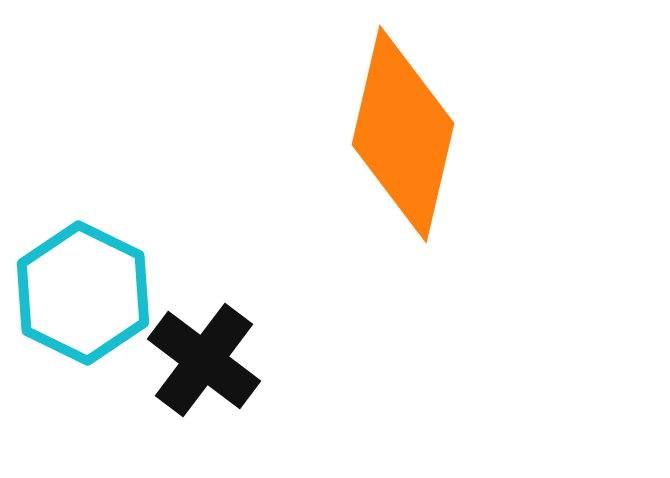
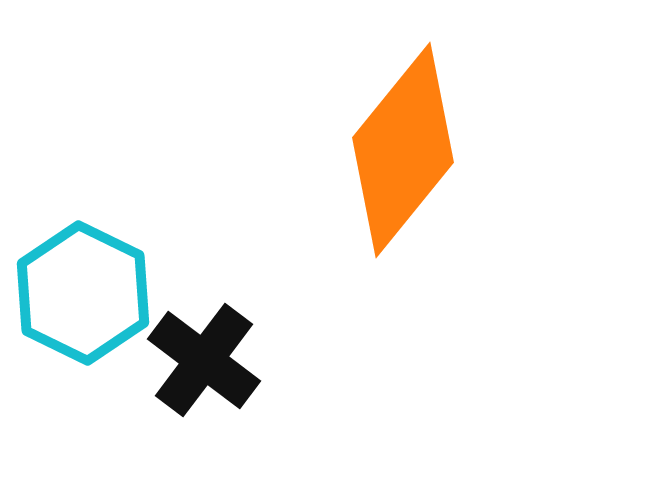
orange diamond: moved 16 px down; rotated 26 degrees clockwise
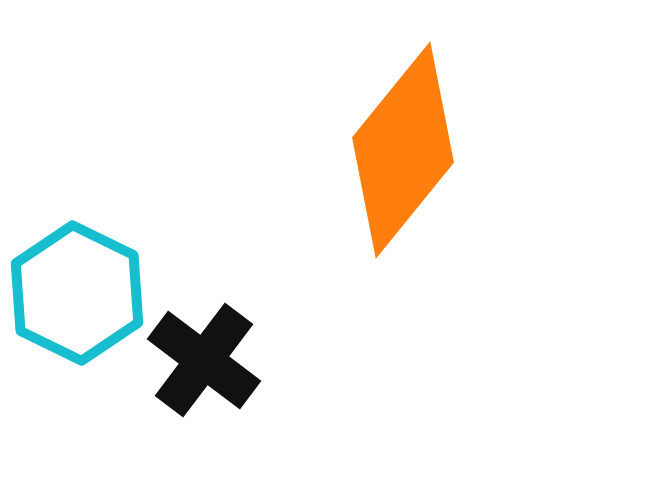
cyan hexagon: moved 6 px left
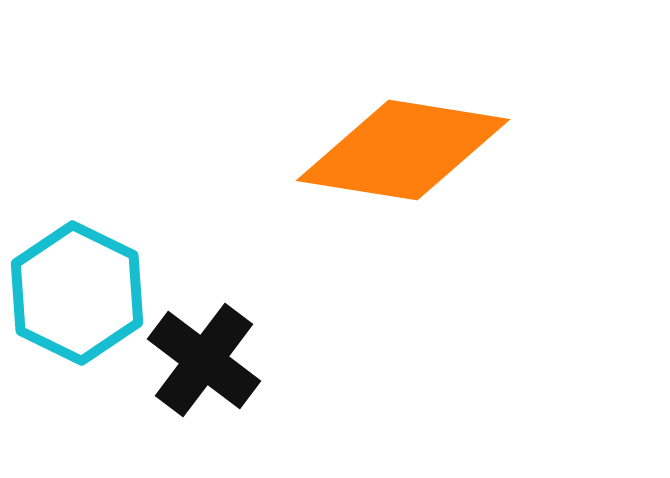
orange diamond: rotated 60 degrees clockwise
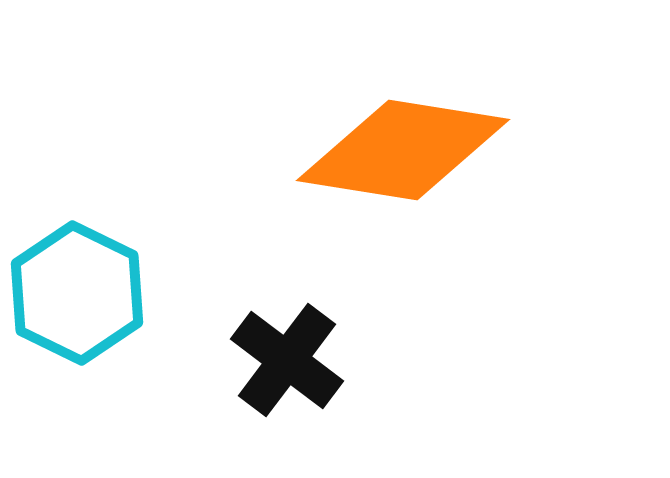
black cross: moved 83 px right
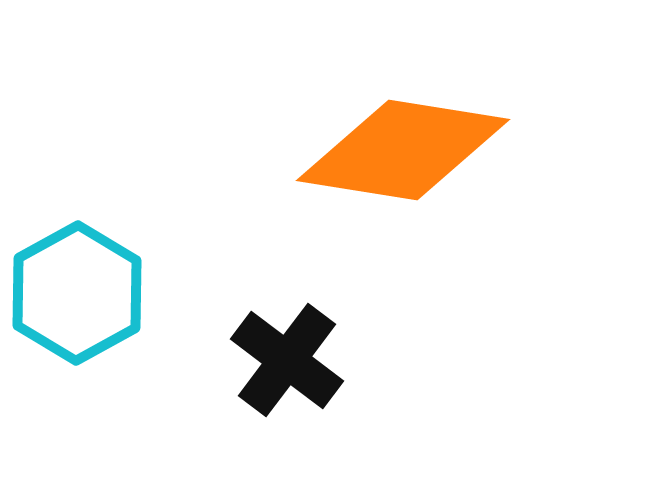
cyan hexagon: rotated 5 degrees clockwise
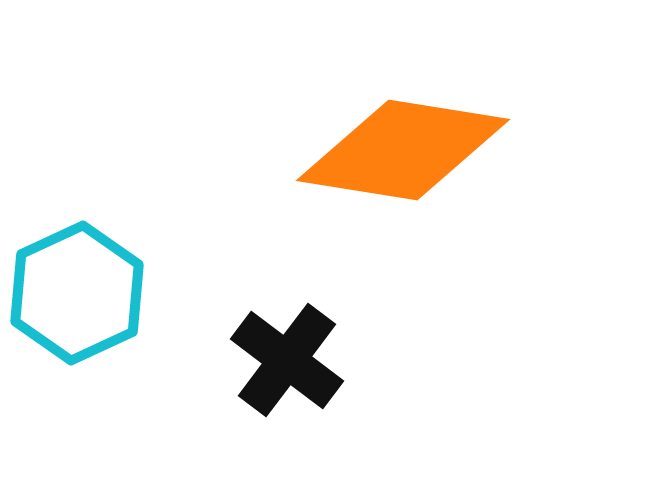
cyan hexagon: rotated 4 degrees clockwise
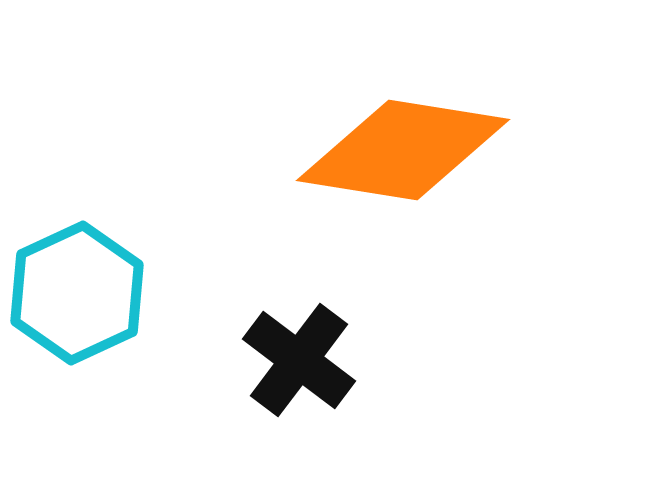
black cross: moved 12 px right
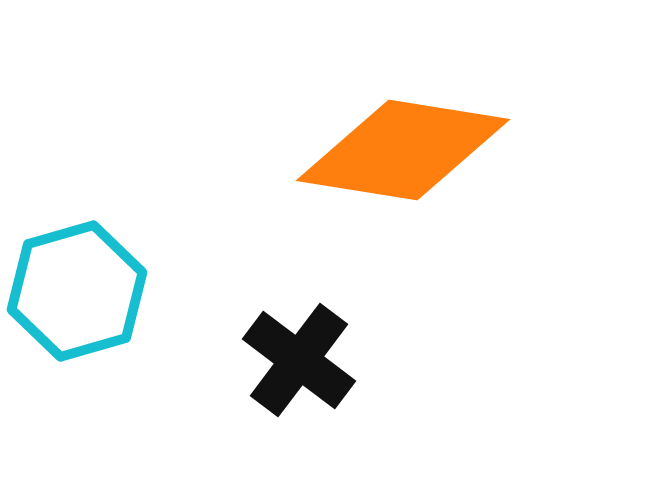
cyan hexagon: moved 2 px up; rotated 9 degrees clockwise
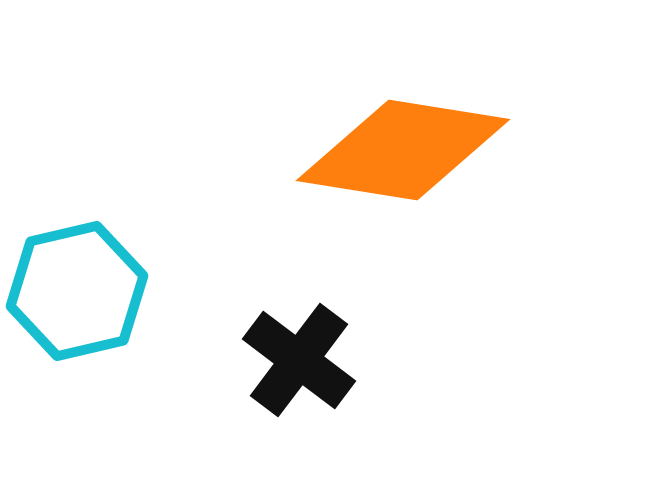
cyan hexagon: rotated 3 degrees clockwise
